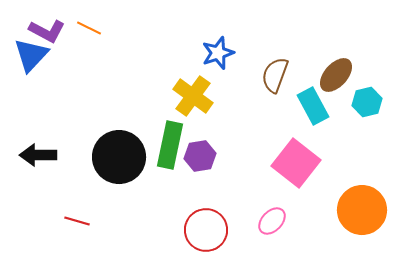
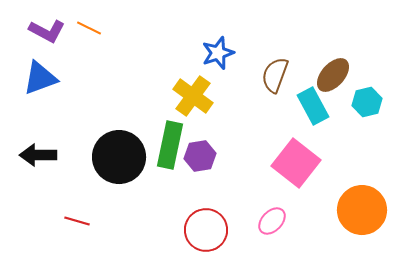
blue triangle: moved 9 px right, 23 px down; rotated 27 degrees clockwise
brown ellipse: moved 3 px left
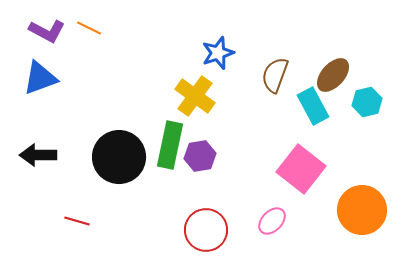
yellow cross: moved 2 px right
pink square: moved 5 px right, 6 px down
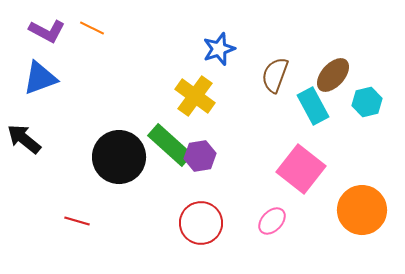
orange line: moved 3 px right
blue star: moved 1 px right, 4 px up
green rectangle: rotated 60 degrees counterclockwise
black arrow: moved 14 px left, 16 px up; rotated 39 degrees clockwise
red circle: moved 5 px left, 7 px up
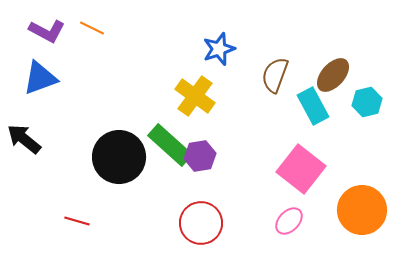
pink ellipse: moved 17 px right
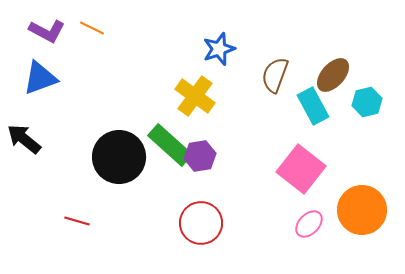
pink ellipse: moved 20 px right, 3 px down
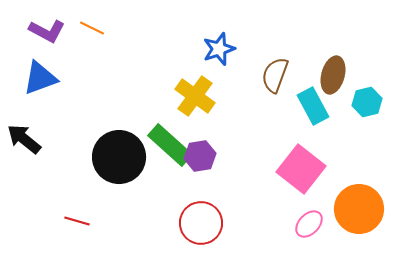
brown ellipse: rotated 27 degrees counterclockwise
orange circle: moved 3 px left, 1 px up
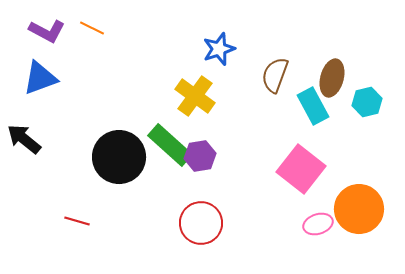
brown ellipse: moved 1 px left, 3 px down
pink ellipse: moved 9 px right; rotated 28 degrees clockwise
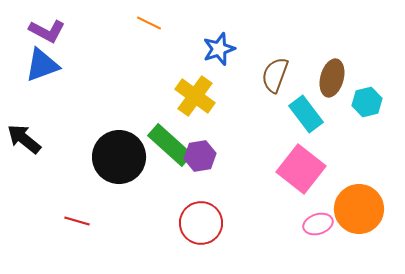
orange line: moved 57 px right, 5 px up
blue triangle: moved 2 px right, 13 px up
cyan rectangle: moved 7 px left, 8 px down; rotated 9 degrees counterclockwise
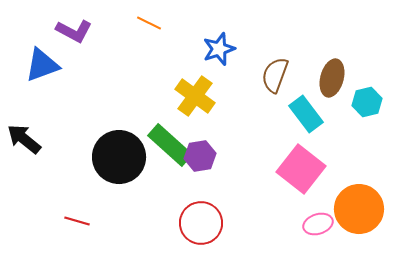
purple L-shape: moved 27 px right
